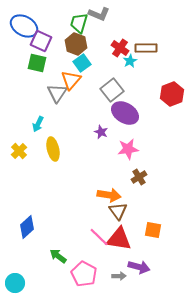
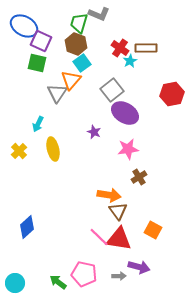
red hexagon: rotated 10 degrees clockwise
purple star: moved 7 px left
orange square: rotated 18 degrees clockwise
green arrow: moved 26 px down
pink pentagon: rotated 15 degrees counterclockwise
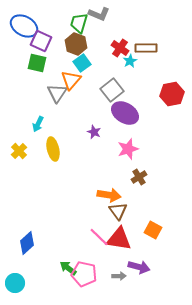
pink star: rotated 10 degrees counterclockwise
blue diamond: moved 16 px down
green arrow: moved 10 px right, 14 px up
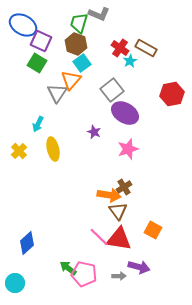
blue ellipse: moved 1 px left, 1 px up
brown rectangle: rotated 30 degrees clockwise
green square: rotated 18 degrees clockwise
brown cross: moved 15 px left, 10 px down
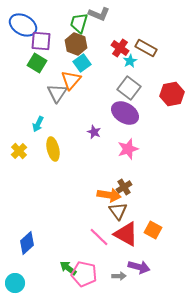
purple square: rotated 20 degrees counterclockwise
gray square: moved 17 px right, 2 px up; rotated 15 degrees counterclockwise
red triangle: moved 7 px right, 5 px up; rotated 20 degrees clockwise
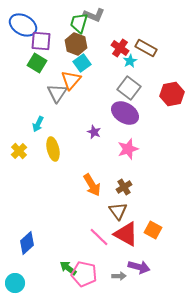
gray L-shape: moved 5 px left, 1 px down
orange arrow: moved 17 px left, 10 px up; rotated 50 degrees clockwise
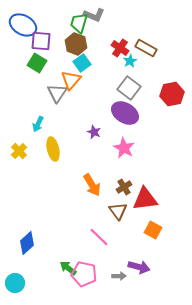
pink star: moved 4 px left, 1 px up; rotated 25 degrees counterclockwise
red triangle: moved 19 px right, 35 px up; rotated 36 degrees counterclockwise
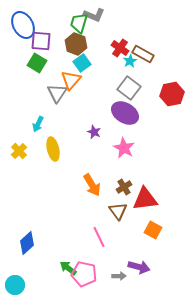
blue ellipse: rotated 32 degrees clockwise
brown rectangle: moved 3 px left, 6 px down
pink line: rotated 20 degrees clockwise
cyan circle: moved 2 px down
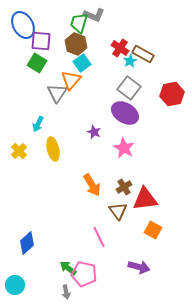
gray arrow: moved 53 px left, 16 px down; rotated 80 degrees clockwise
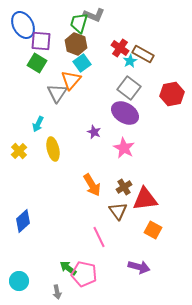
blue diamond: moved 4 px left, 22 px up
cyan circle: moved 4 px right, 4 px up
gray arrow: moved 9 px left
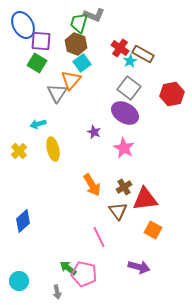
cyan arrow: rotated 49 degrees clockwise
